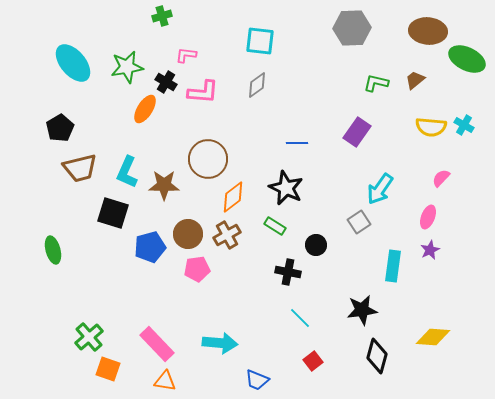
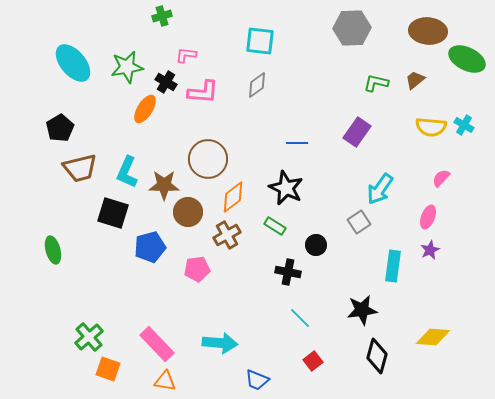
brown circle at (188, 234): moved 22 px up
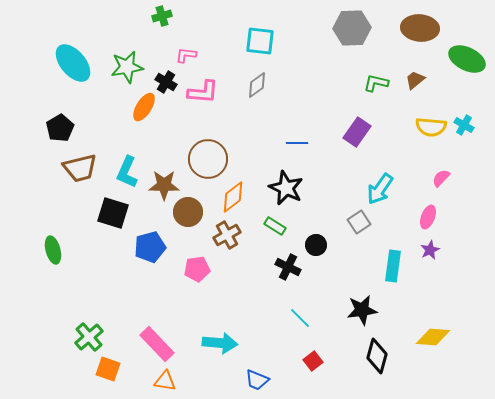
brown ellipse at (428, 31): moved 8 px left, 3 px up
orange ellipse at (145, 109): moved 1 px left, 2 px up
black cross at (288, 272): moved 5 px up; rotated 15 degrees clockwise
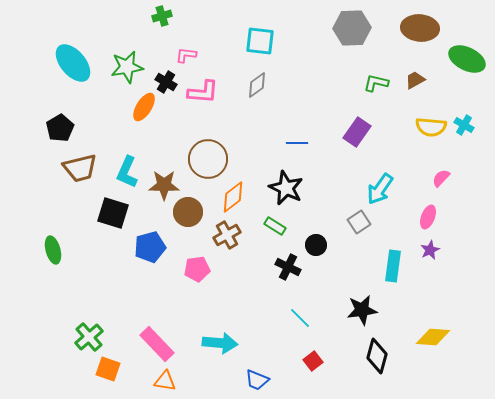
brown trapezoid at (415, 80): rotated 10 degrees clockwise
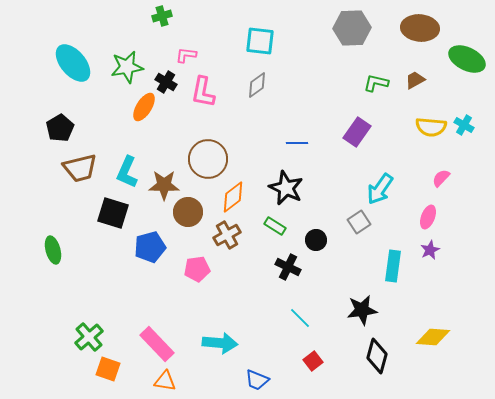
pink L-shape at (203, 92): rotated 96 degrees clockwise
black circle at (316, 245): moved 5 px up
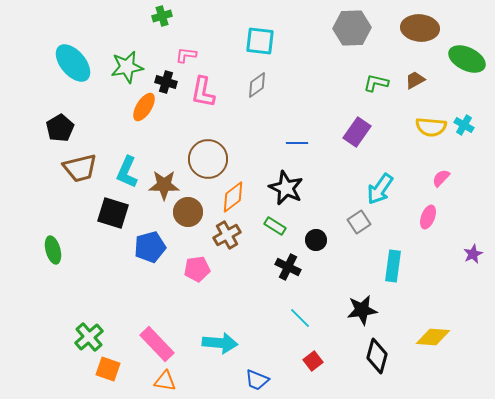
black cross at (166, 82): rotated 15 degrees counterclockwise
purple star at (430, 250): moved 43 px right, 4 px down
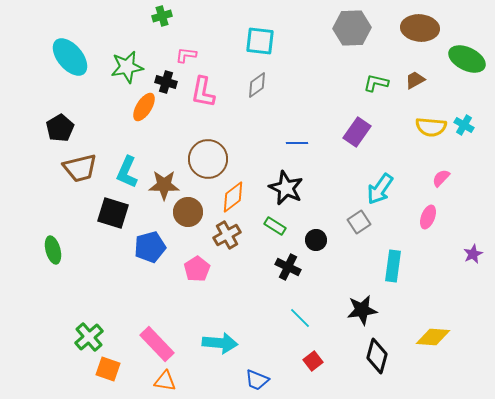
cyan ellipse at (73, 63): moved 3 px left, 6 px up
pink pentagon at (197, 269): rotated 25 degrees counterclockwise
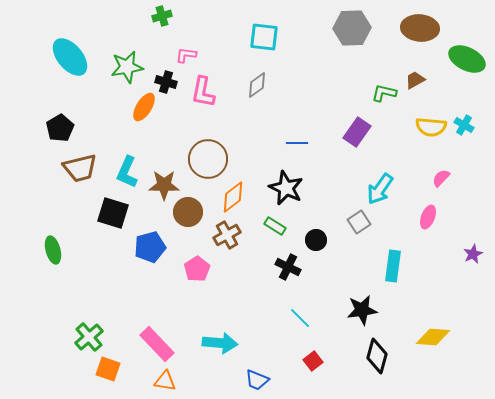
cyan square at (260, 41): moved 4 px right, 4 px up
green L-shape at (376, 83): moved 8 px right, 10 px down
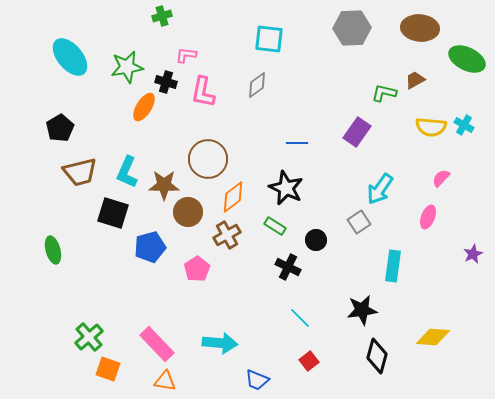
cyan square at (264, 37): moved 5 px right, 2 px down
brown trapezoid at (80, 168): moved 4 px down
red square at (313, 361): moved 4 px left
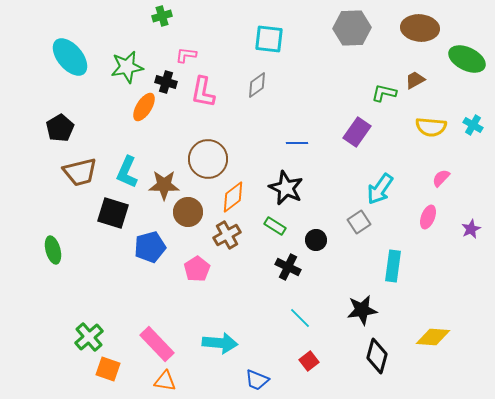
cyan cross at (464, 125): moved 9 px right
purple star at (473, 254): moved 2 px left, 25 px up
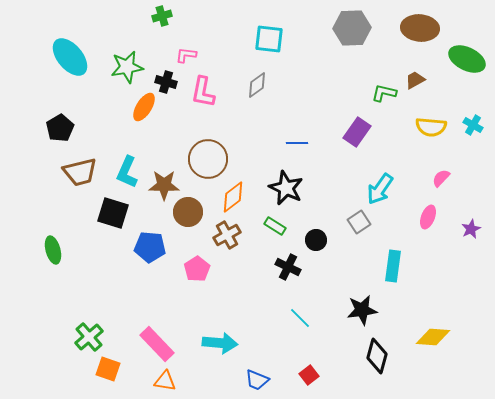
blue pentagon at (150, 247): rotated 20 degrees clockwise
red square at (309, 361): moved 14 px down
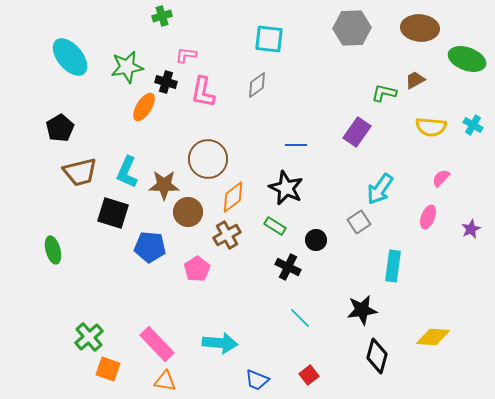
green ellipse at (467, 59): rotated 6 degrees counterclockwise
blue line at (297, 143): moved 1 px left, 2 px down
